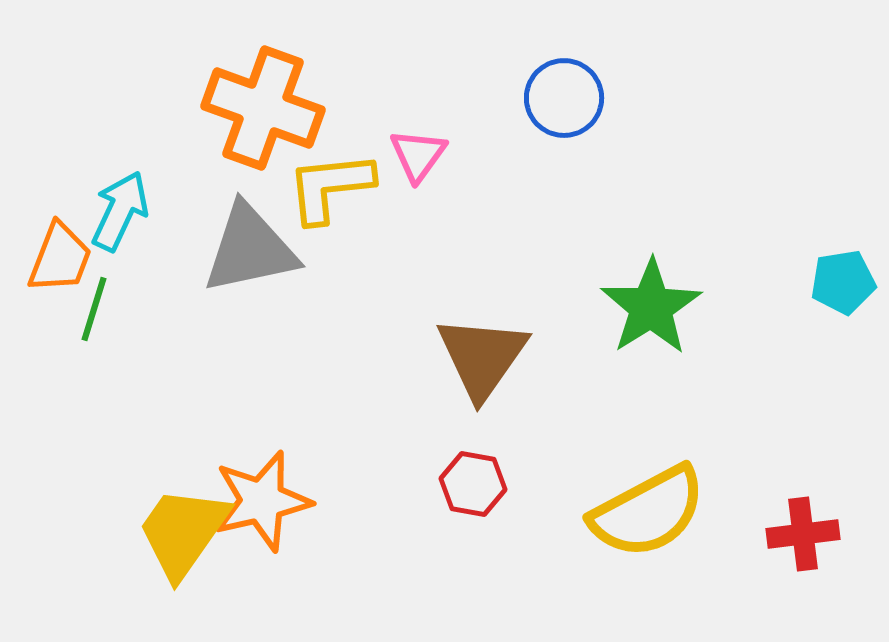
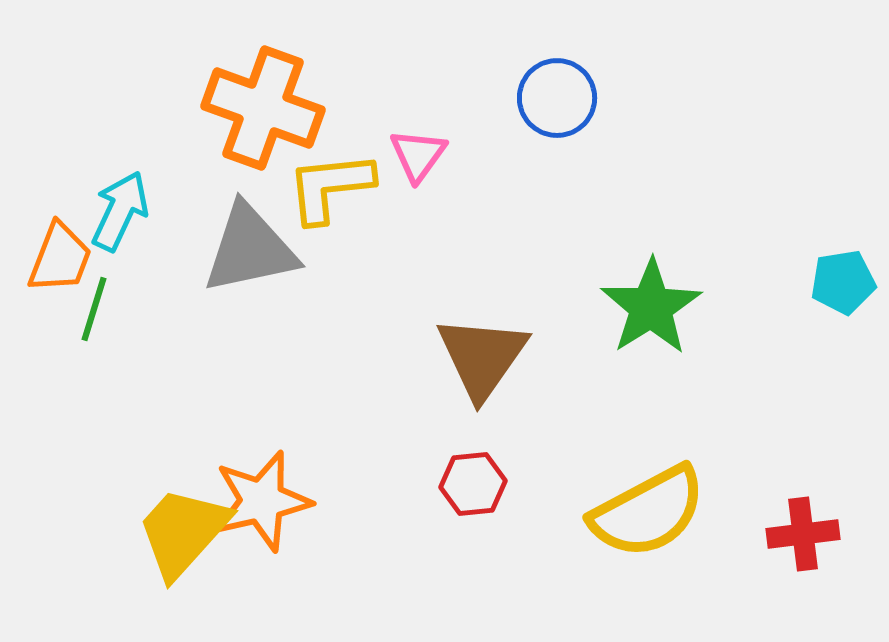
blue circle: moved 7 px left
red hexagon: rotated 16 degrees counterclockwise
yellow trapezoid: rotated 7 degrees clockwise
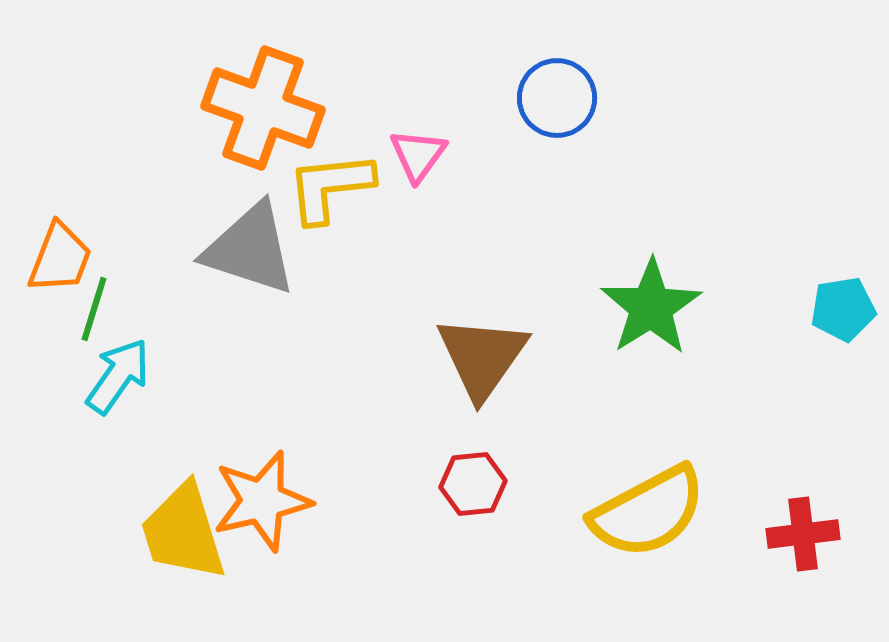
cyan arrow: moved 2 px left, 165 px down; rotated 10 degrees clockwise
gray triangle: rotated 30 degrees clockwise
cyan pentagon: moved 27 px down
yellow trapezoid: rotated 59 degrees counterclockwise
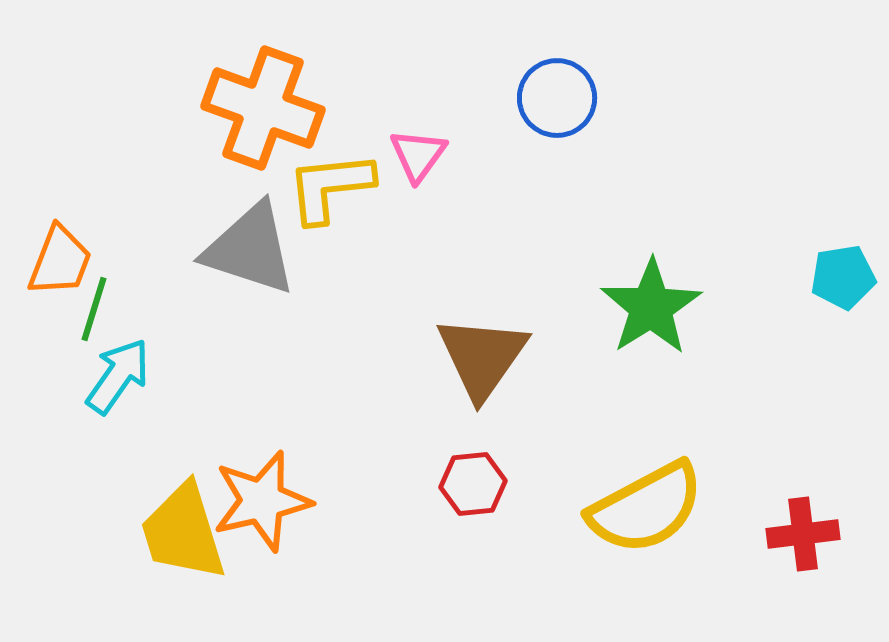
orange trapezoid: moved 3 px down
cyan pentagon: moved 32 px up
yellow semicircle: moved 2 px left, 4 px up
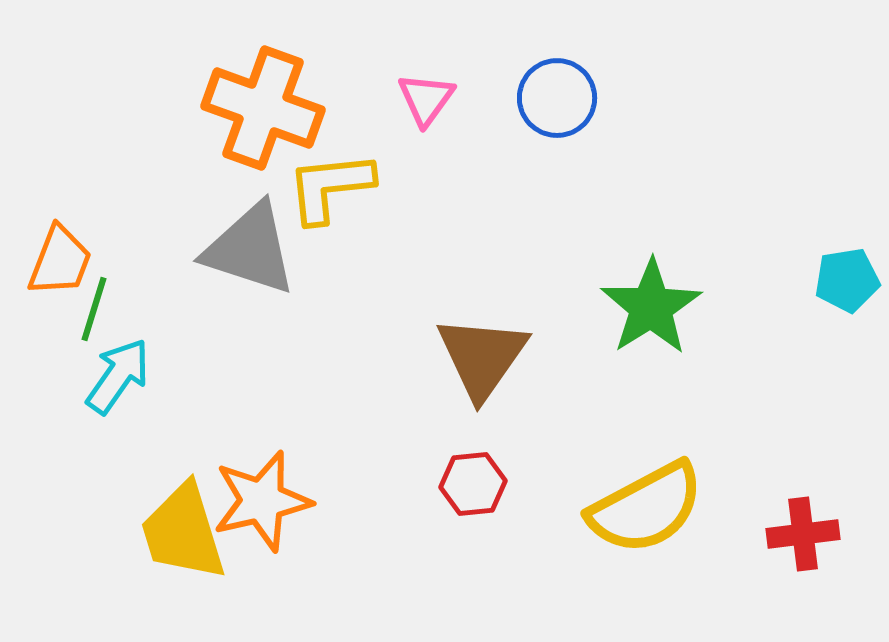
pink triangle: moved 8 px right, 56 px up
cyan pentagon: moved 4 px right, 3 px down
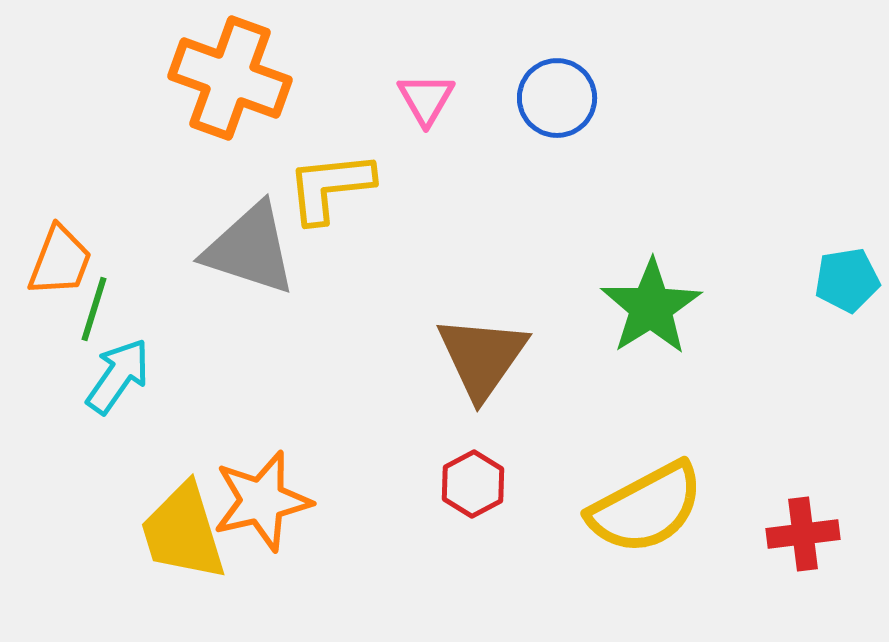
pink triangle: rotated 6 degrees counterclockwise
orange cross: moved 33 px left, 30 px up
red hexagon: rotated 22 degrees counterclockwise
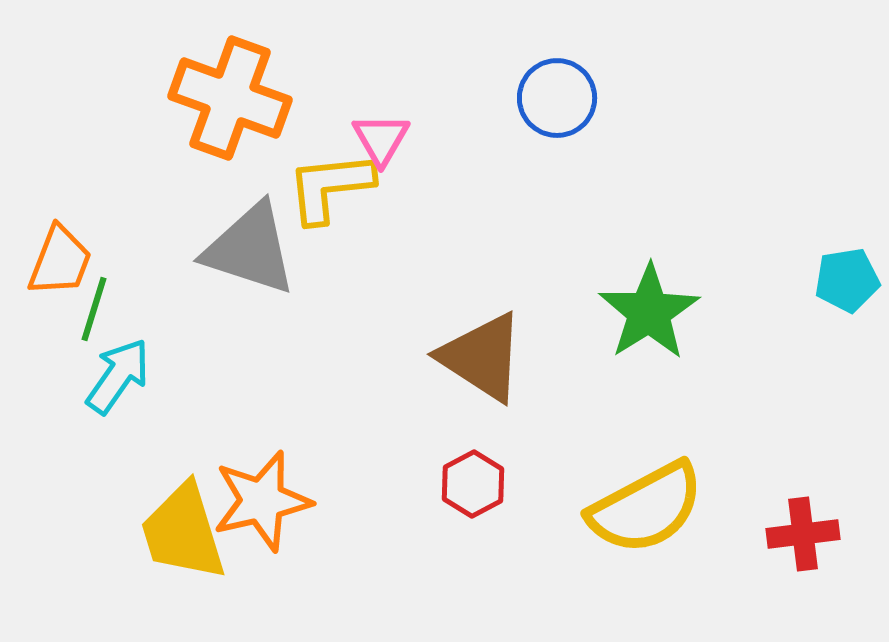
orange cross: moved 20 px down
pink triangle: moved 45 px left, 40 px down
green star: moved 2 px left, 5 px down
brown triangle: rotated 32 degrees counterclockwise
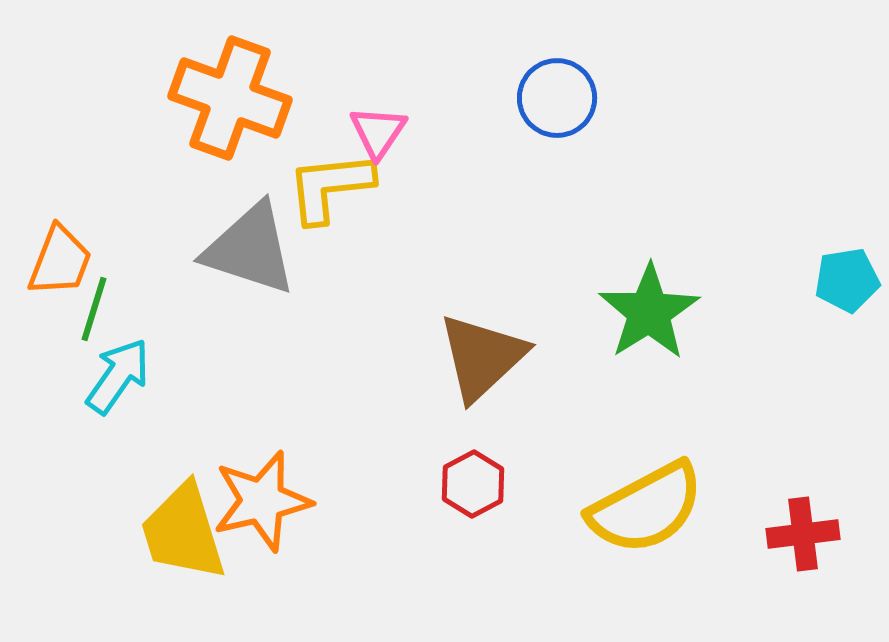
pink triangle: moved 3 px left, 7 px up; rotated 4 degrees clockwise
brown triangle: rotated 44 degrees clockwise
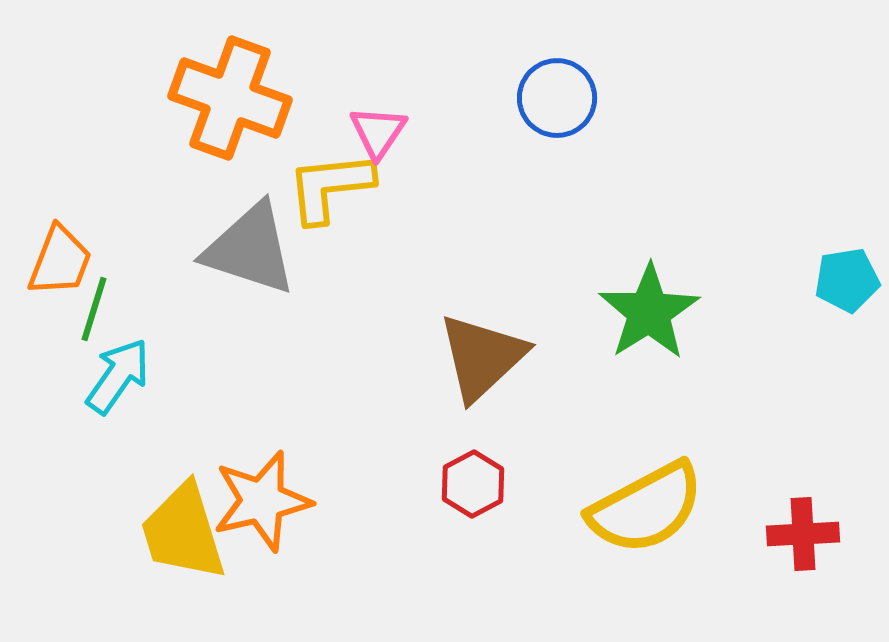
red cross: rotated 4 degrees clockwise
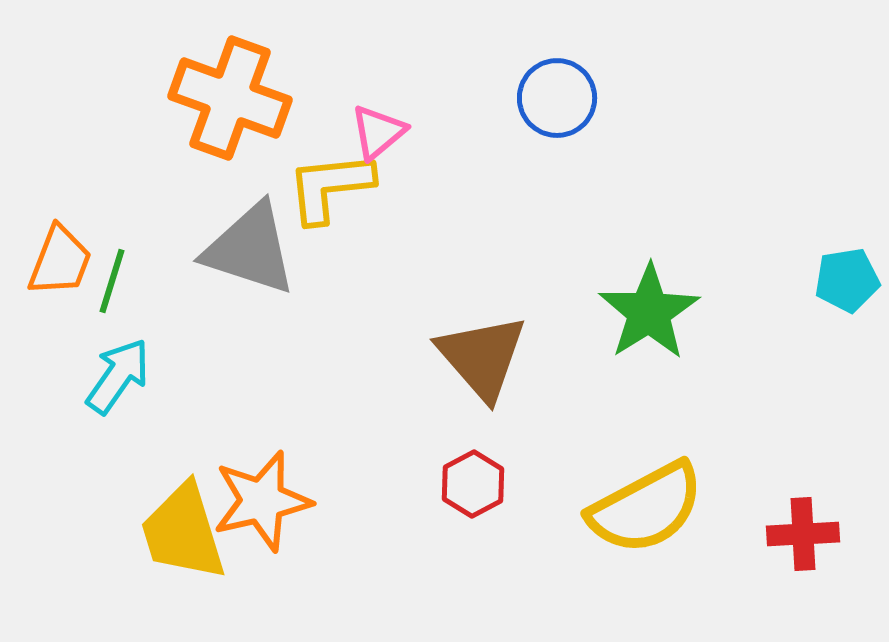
pink triangle: rotated 16 degrees clockwise
green line: moved 18 px right, 28 px up
brown triangle: rotated 28 degrees counterclockwise
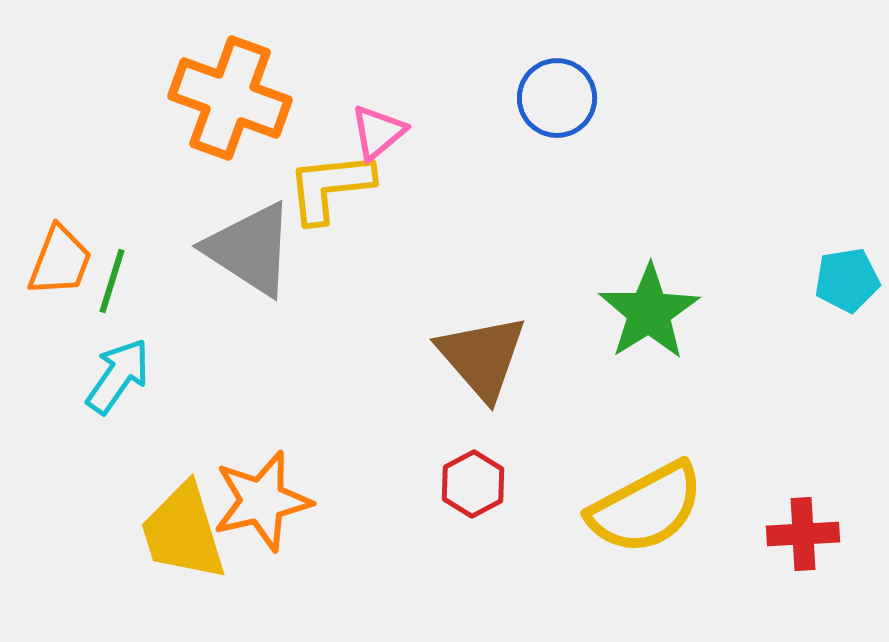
gray triangle: rotated 15 degrees clockwise
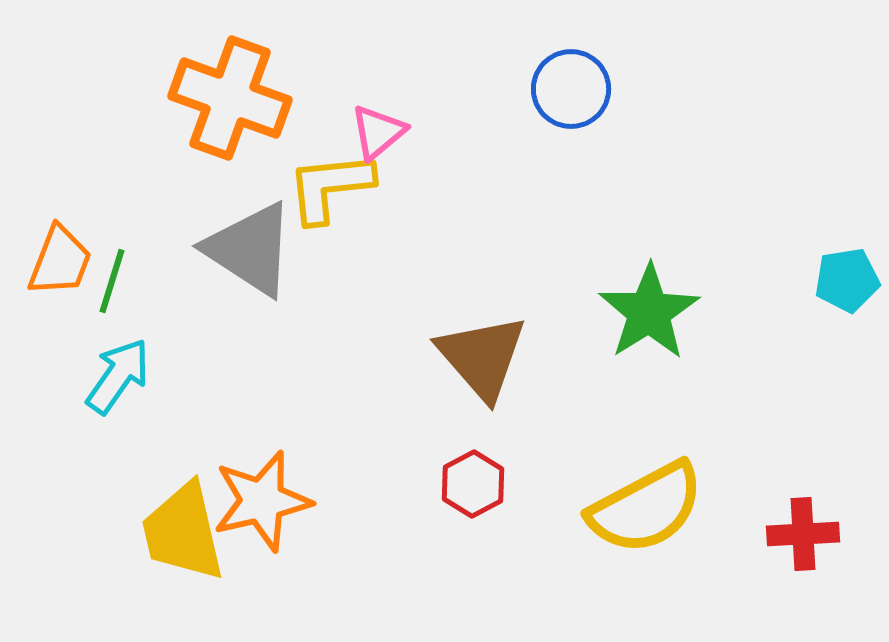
blue circle: moved 14 px right, 9 px up
yellow trapezoid: rotated 4 degrees clockwise
